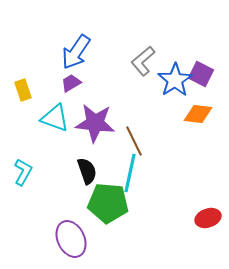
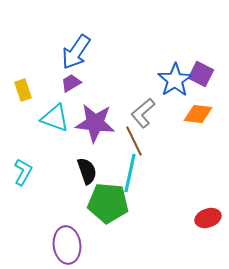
gray L-shape: moved 52 px down
purple ellipse: moved 4 px left, 6 px down; rotated 18 degrees clockwise
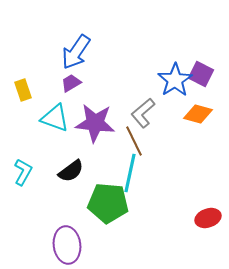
orange diamond: rotated 8 degrees clockwise
black semicircle: moved 16 px left; rotated 72 degrees clockwise
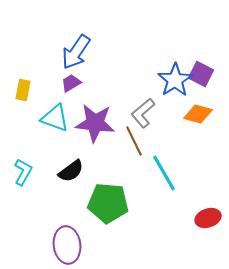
yellow rectangle: rotated 30 degrees clockwise
cyan line: moved 34 px right; rotated 42 degrees counterclockwise
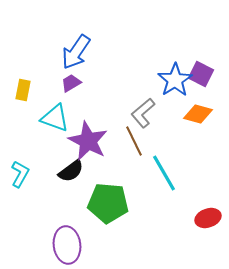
purple star: moved 7 px left, 18 px down; rotated 21 degrees clockwise
cyan L-shape: moved 3 px left, 2 px down
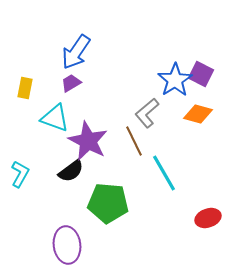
yellow rectangle: moved 2 px right, 2 px up
gray L-shape: moved 4 px right
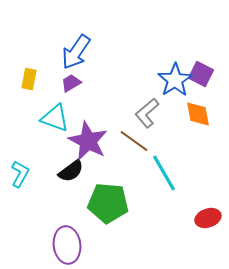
yellow rectangle: moved 4 px right, 9 px up
orange diamond: rotated 64 degrees clockwise
brown line: rotated 28 degrees counterclockwise
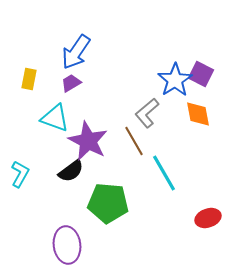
brown line: rotated 24 degrees clockwise
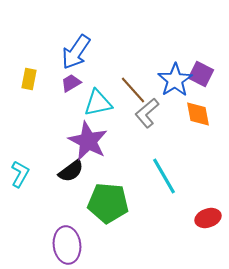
cyan triangle: moved 43 px right, 15 px up; rotated 32 degrees counterclockwise
brown line: moved 1 px left, 51 px up; rotated 12 degrees counterclockwise
cyan line: moved 3 px down
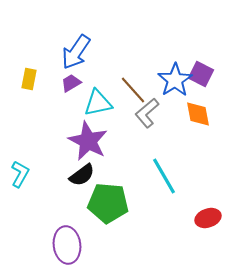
black semicircle: moved 11 px right, 4 px down
